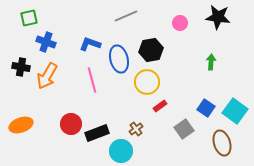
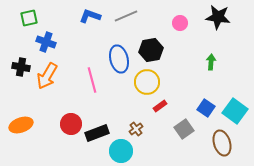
blue L-shape: moved 28 px up
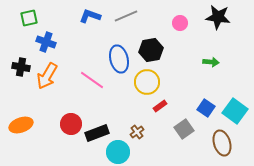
green arrow: rotated 91 degrees clockwise
pink line: rotated 40 degrees counterclockwise
brown cross: moved 1 px right, 3 px down
cyan circle: moved 3 px left, 1 px down
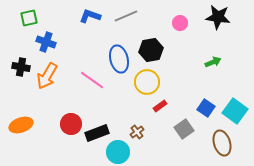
green arrow: moved 2 px right; rotated 28 degrees counterclockwise
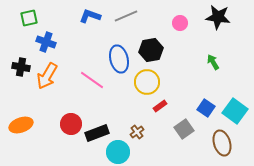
green arrow: rotated 98 degrees counterclockwise
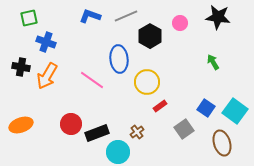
black hexagon: moved 1 px left, 14 px up; rotated 20 degrees counterclockwise
blue ellipse: rotated 8 degrees clockwise
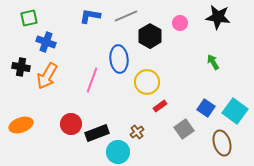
blue L-shape: rotated 10 degrees counterclockwise
pink line: rotated 75 degrees clockwise
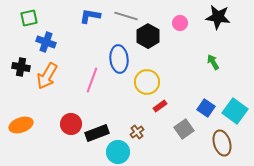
gray line: rotated 40 degrees clockwise
black hexagon: moved 2 px left
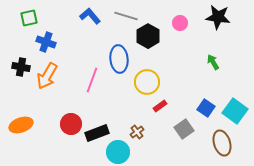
blue L-shape: rotated 40 degrees clockwise
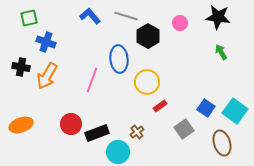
green arrow: moved 8 px right, 10 px up
